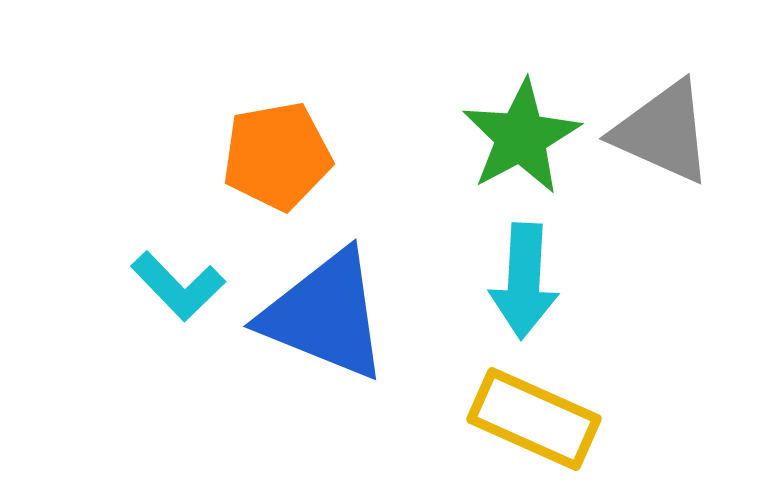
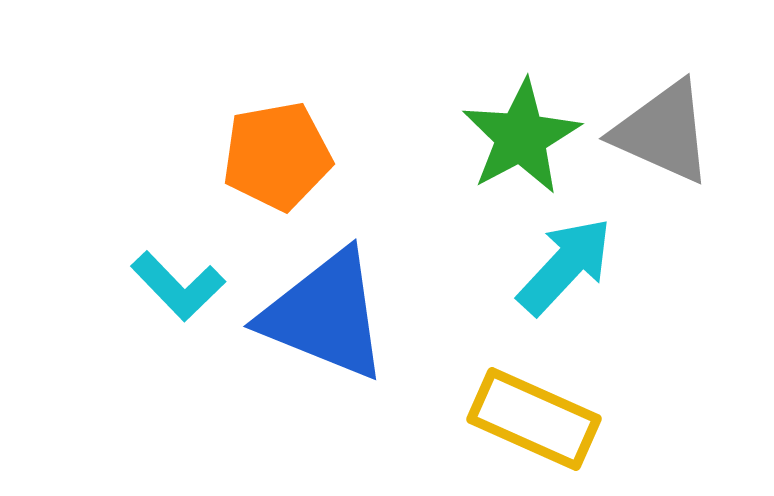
cyan arrow: moved 41 px right, 15 px up; rotated 140 degrees counterclockwise
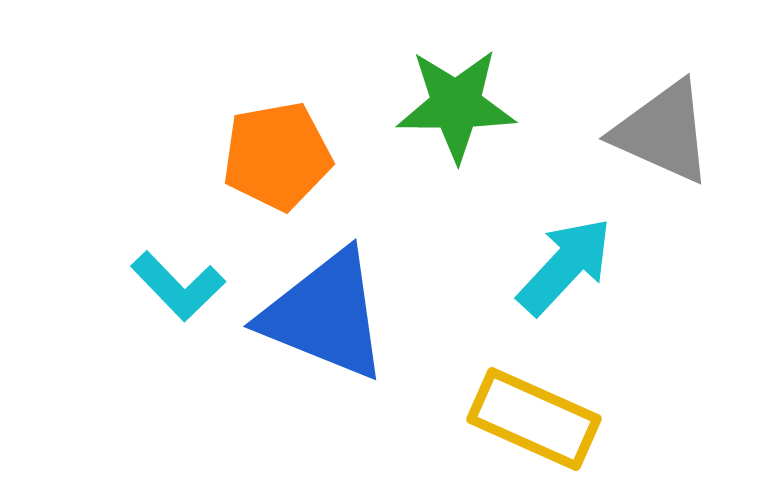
green star: moved 65 px left, 32 px up; rotated 28 degrees clockwise
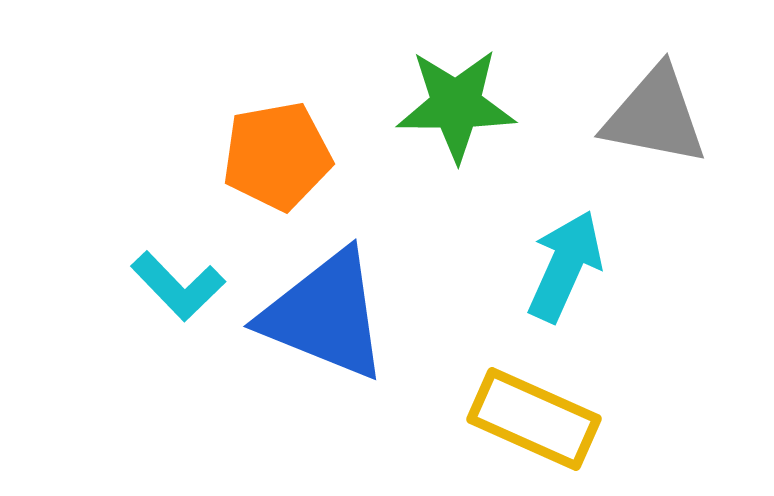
gray triangle: moved 8 px left, 16 px up; rotated 13 degrees counterclockwise
cyan arrow: rotated 19 degrees counterclockwise
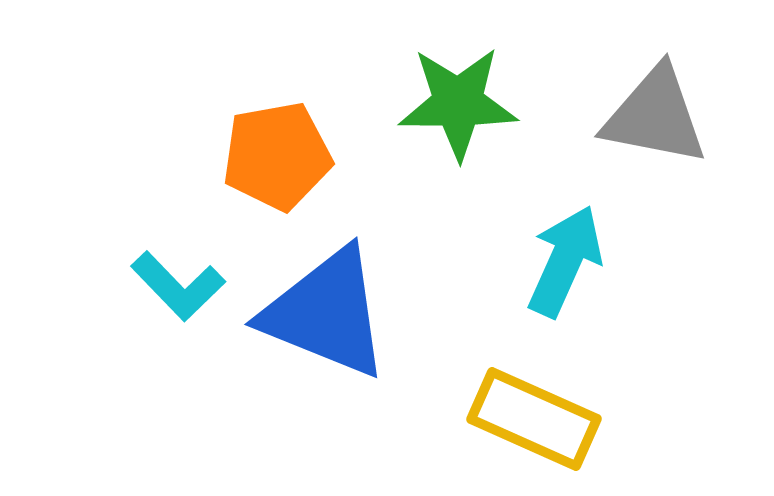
green star: moved 2 px right, 2 px up
cyan arrow: moved 5 px up
blue triangle: moved 1 px right, 2 px up
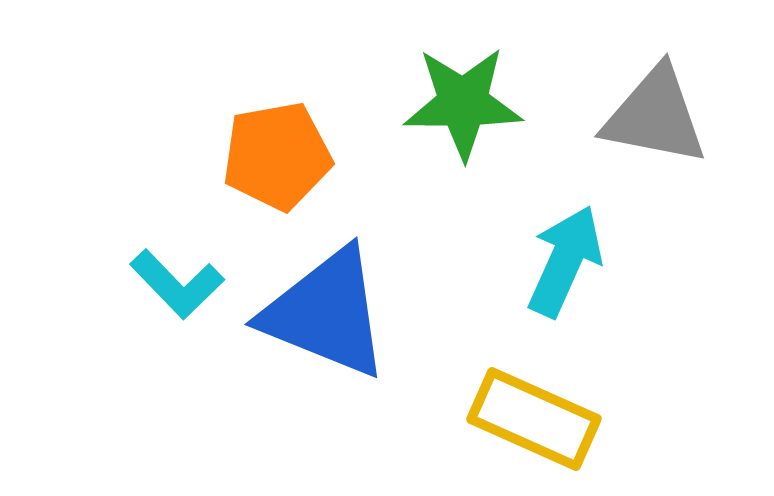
green star: moved 5 px right
cyan L-shape: moved 1 px left, 2 px up
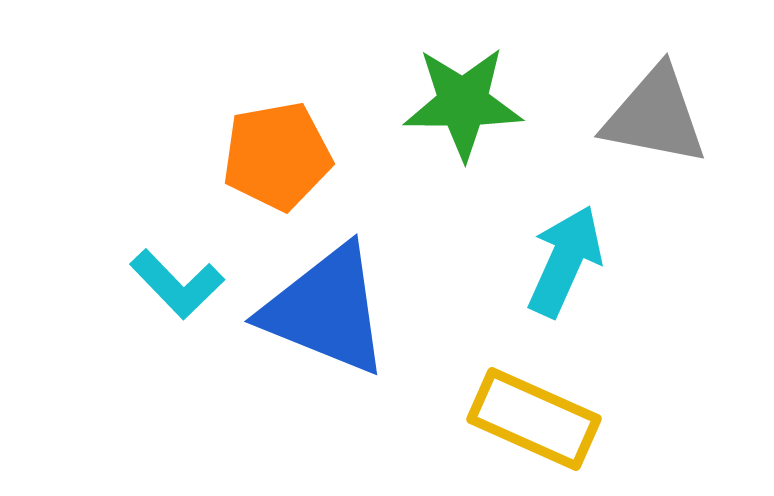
blue triangle: moved 3 px up
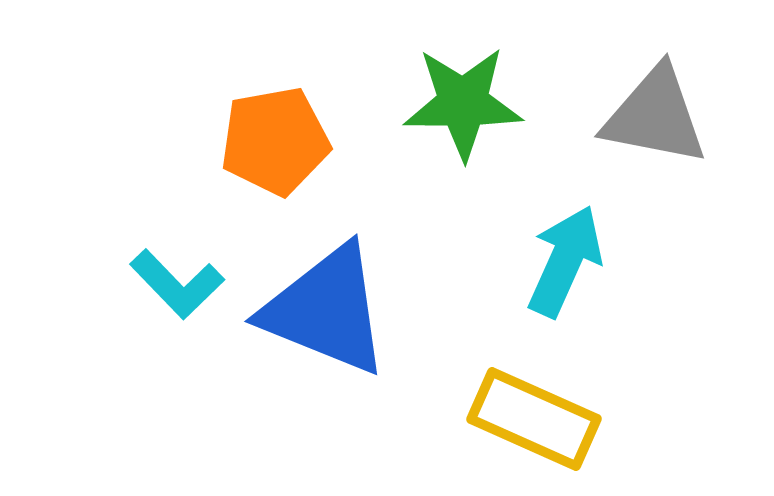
orange pentagon: moved 2 px left, 15 px up
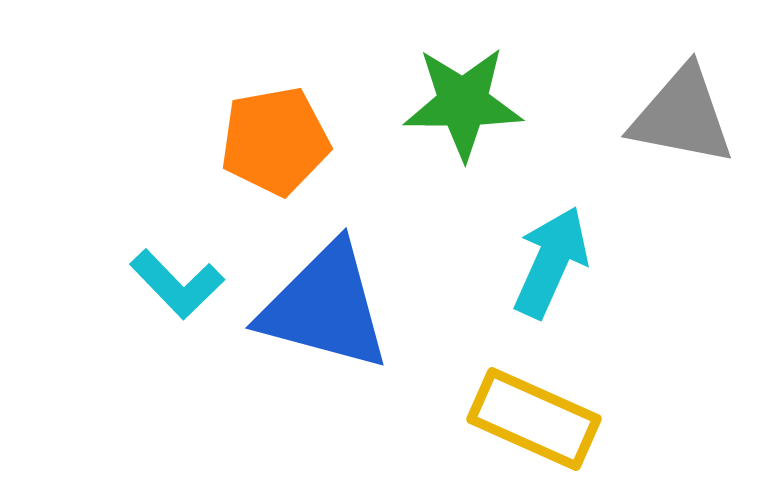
gray triangle: moved 27 px right
cyan arrow: moved 14 px left, 1 px down
blue triangle: moved 1 px left, 3 px up; rotated 7 degrees counterclockwise
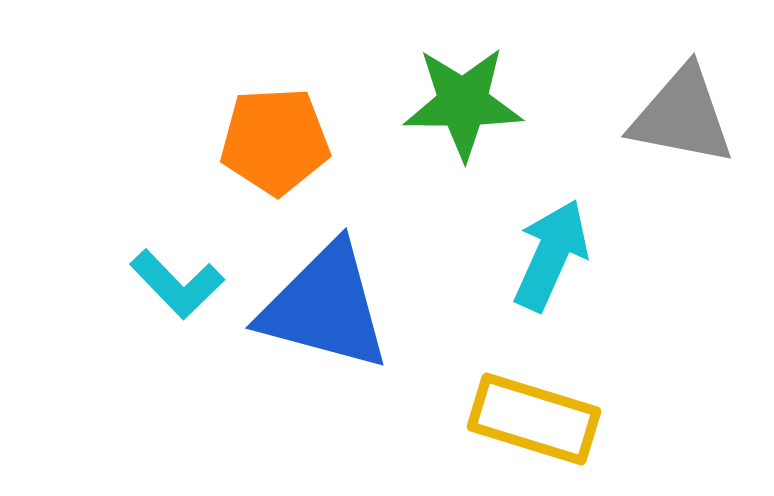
orange pentagon: rotated 7 degrees clockwise
cyan arrow: moved 7 px up
yellow rectangle: rotated 7 degrees counterclockwise
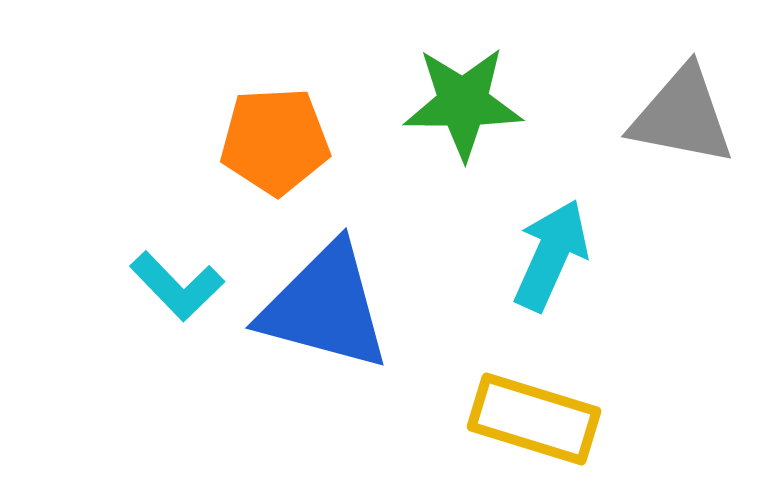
cyan L-shape: moved 2 px down
